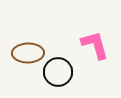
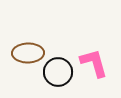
pink L-shape: moved 1 px left, 18 px down
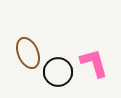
brown ellipse: rotated 68 degrees clockwise
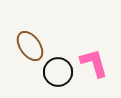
brown ellipse: moved 2 px right, 7 px up; rotated 12 degrees counterclockwise
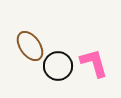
black circle: moved 6 px up
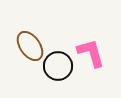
pink L-shape: moved 3 px left, 10 px up
